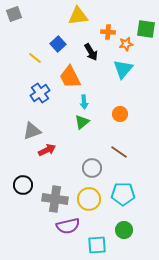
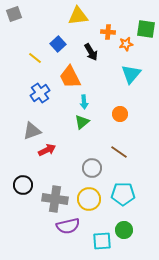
cyan triangle: moved 8 px right, 5 px down
cyan square: moved 5 px right, 4 px up
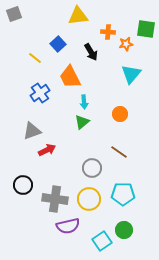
cyan square: rotated 30 degrees counterclockwise
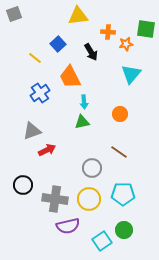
green triangle: rotated 28 degrees clockwise
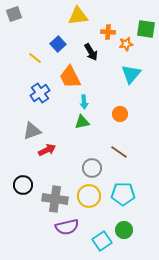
yellow circle: moved 3 px up
purple semicircle: moved 1 px left, 1 px down
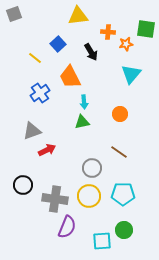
purple semicircle: rotated 55 degrees counterclockwise
cyan square: rotated 30 degrees clockwise
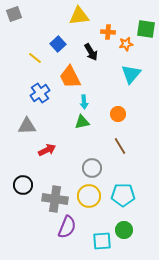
yellow triangle: moved 1 px right
orange circle: moved 2 px left
gray triangle: moved 5 px left, 5 px up; rotated 18 degrees clockwise
brown line: moved 1 px right, 6 px up; rotated 24 degrees clockwise
cyan pentagon: moved 1 px down
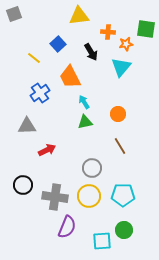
yellow line: moved 1 px left
cyan triangle: moved 10 px left, 7 px up
cyan arrow: rotated 152 degrees clockwise
green triangle: moved 3 px right
gray cross: moved 2 px up
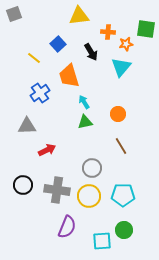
orange trapezoid: moved 1 px left, 1 px up; rotated 10 degrees clockwise
brown line: moved 1 px right
gray cross: moved 2 px right, 7 px up
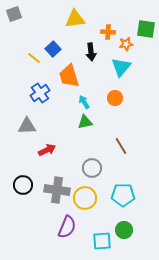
yellow triangle: moved 4 px left, 3 px down
blue square: moved 5 px left, 5 px down
black arrow: rotated 24 degrees clockwise
orange circle: moved 3 px left, 16 px up
yellow circle: moved 4 px left, 2 px down
